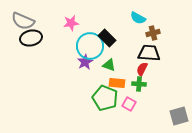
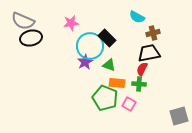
cyan semicircle: moved 1 px left, 1 px up
black trapezoid: rotated 15 degrees counterclockwise
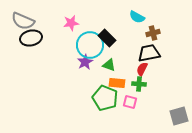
cyan circle: moved 1 px up
pink square: moved 1 px right, 2 px up; rotated 16 degrees counterclockwise
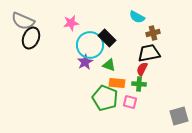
black ellipse: rotated 55 degrees counterclockwise
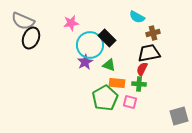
green pentagon: rotated 20 degrees clockwise
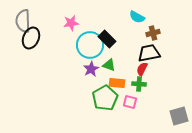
gray semicircle: rotated 65 degrees clockwise
black rectangle: moved 1 px down
purple star: moved 6 px right, 7 px down
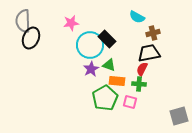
orange rectangle: moved 2 px up
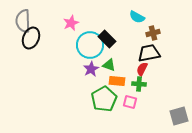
pink star: rotated 14 degrees counterclockwise
green pentagon: moved 1 px left, 1 px down
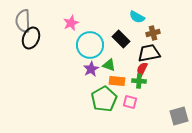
black rectangle: moved 14 px right
green cross: moved 3 px up
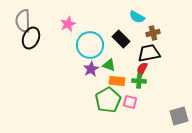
pink star: moved 3 px left, 1 px down
green pentagon: moved 4 px right, 1 px down
